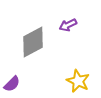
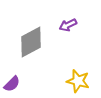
gray diamond: moved 2 px left
yellow star: rotated 10 degrees counterclockwise
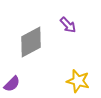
purple arrow: rotated 108 degrees counterclockwise
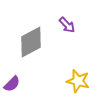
purple arrow: moved 1 px left
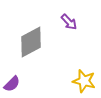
purple arrow: moved 2 px right, 3 px up
yellow star: moved 6 px right
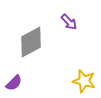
purple semicircle: moved 2 px right, 1 px up
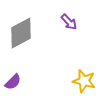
gray diamond: moved 10 px left, 9 px up
purple semicircle: moved 1 px left, 1 px up
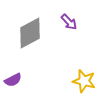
gray diamond: moved 9 px right
purple semicircle: moved 2 px up; rotated 18 degrees clockwise
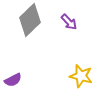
gray diamond: moved 13 px up; rotated 16 degrees counterclockwise
yellow star: moved 3 px left, 5 px up
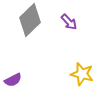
yellow star: moved 1 px right, 2 px up
